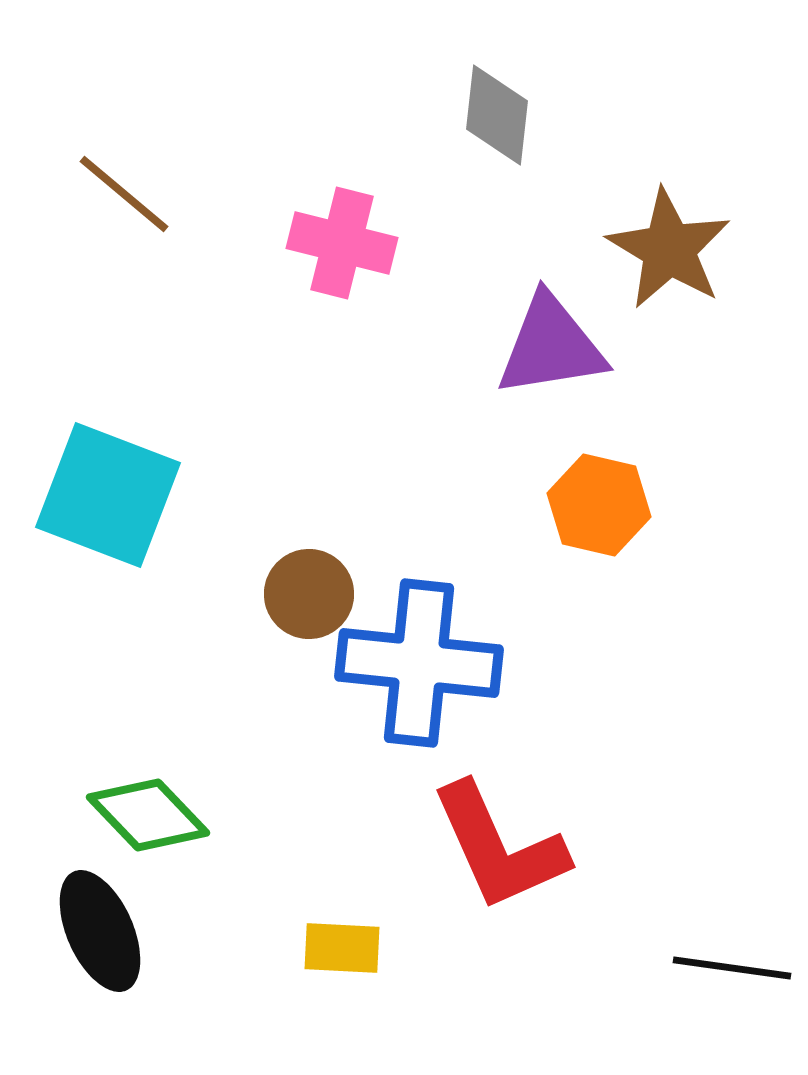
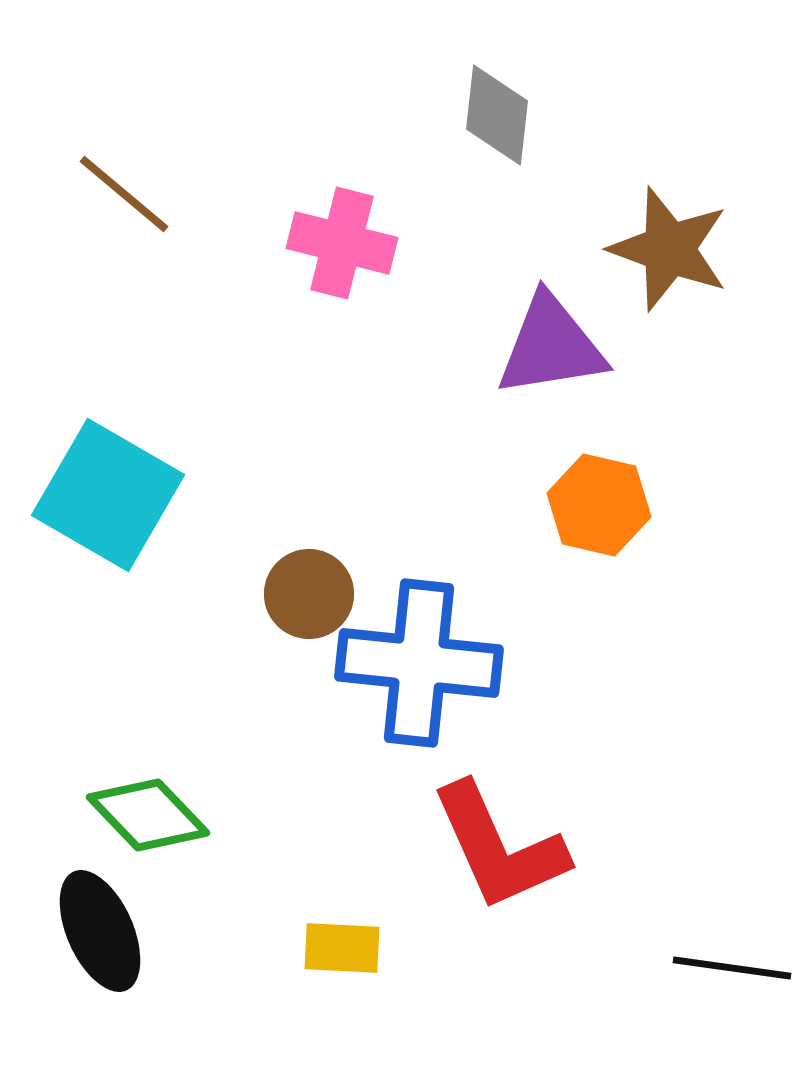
brown star: rotated 11 degrees counterclockwise
cyan square: rotated 9 degrees clockwise
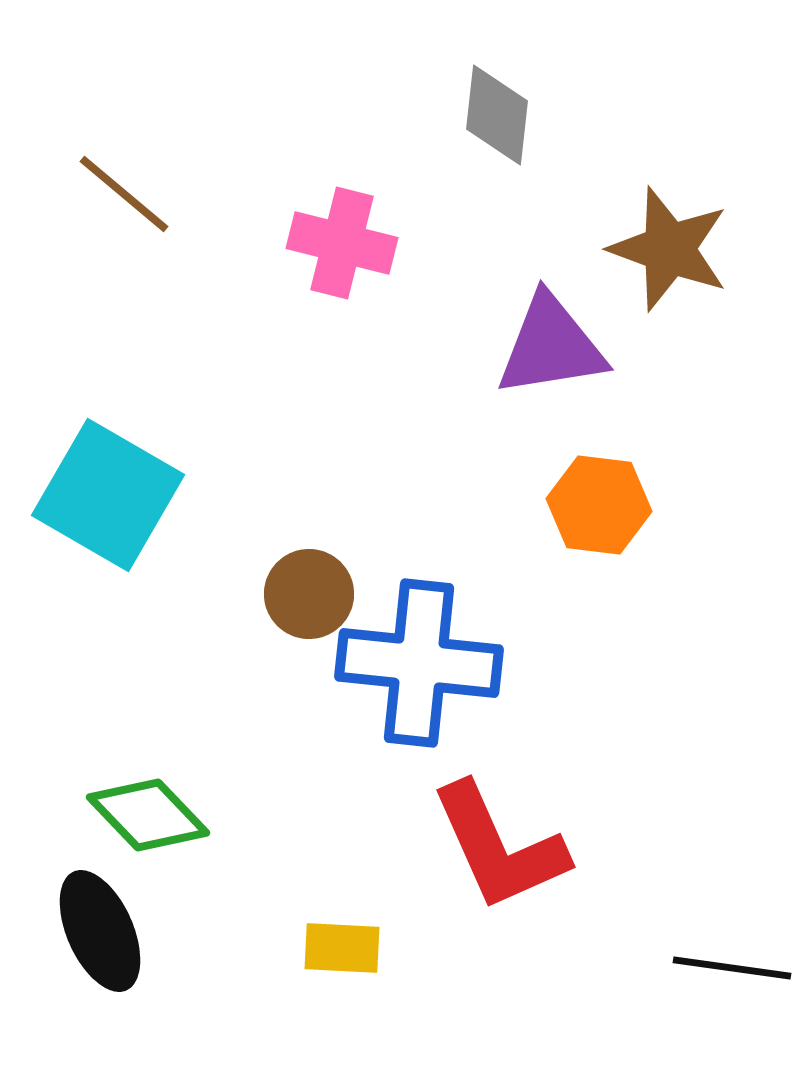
orange hexagon: rotated 6 degrees counterclockwise
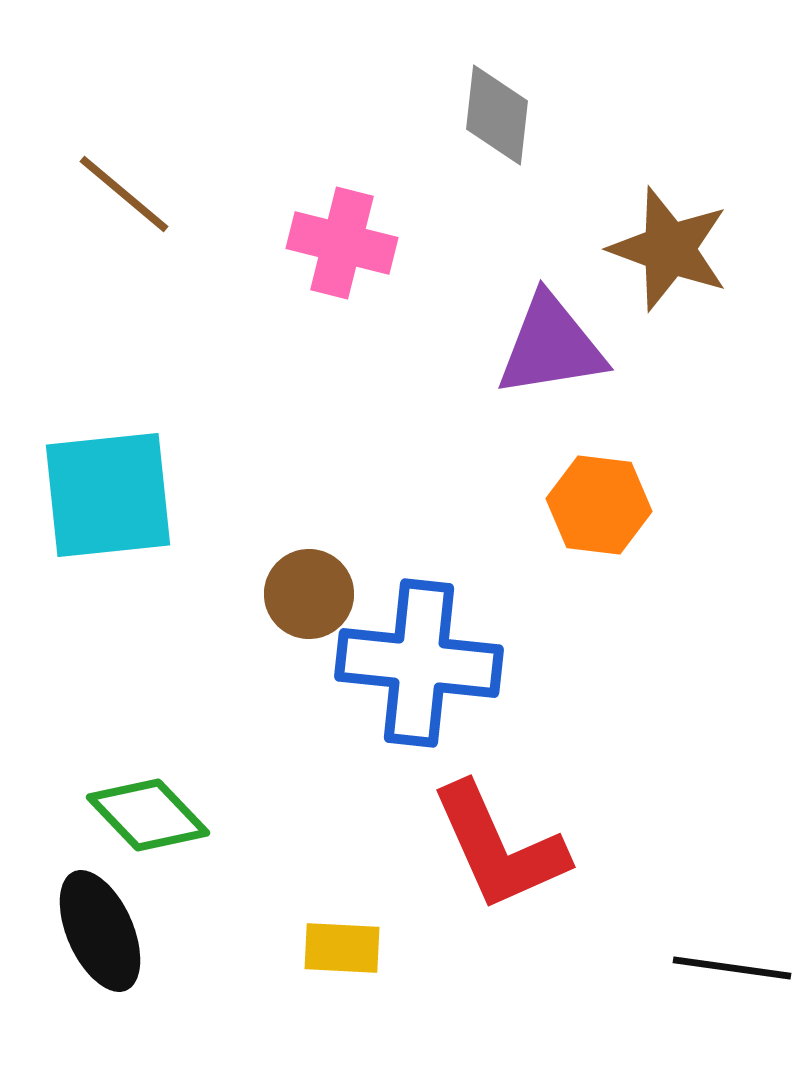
cyan square: rotated 36 degrees counterclockwise
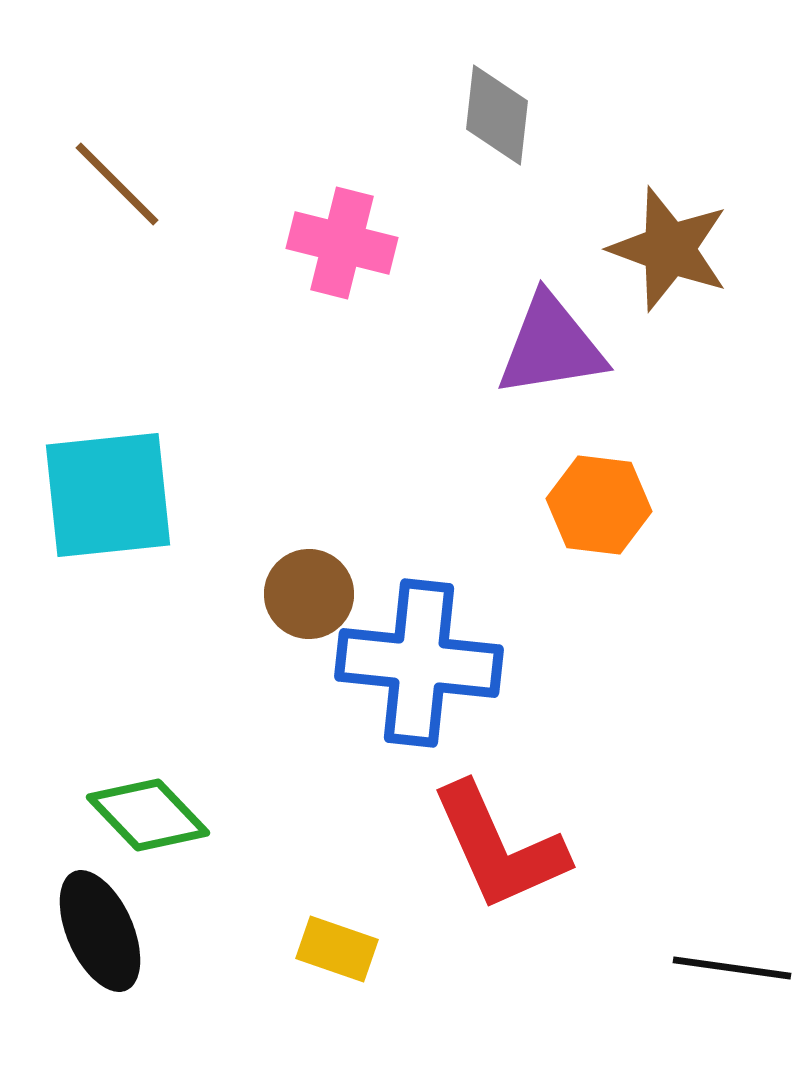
brown line: moved 7 px left, 10 px up; rotated 5 degrees clockwise
yellow rectangle: moved 5 px left, 1 px down; rotated 16 degrees clockwise
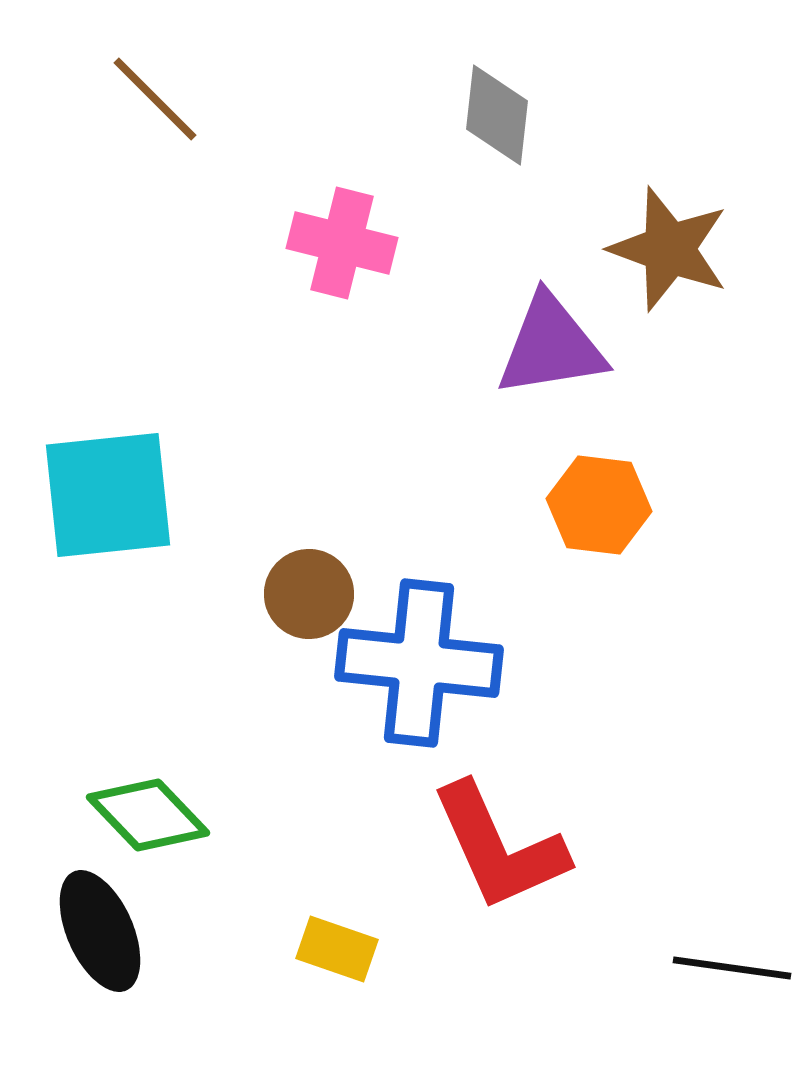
brown line: moved 38 px right, 85 px up
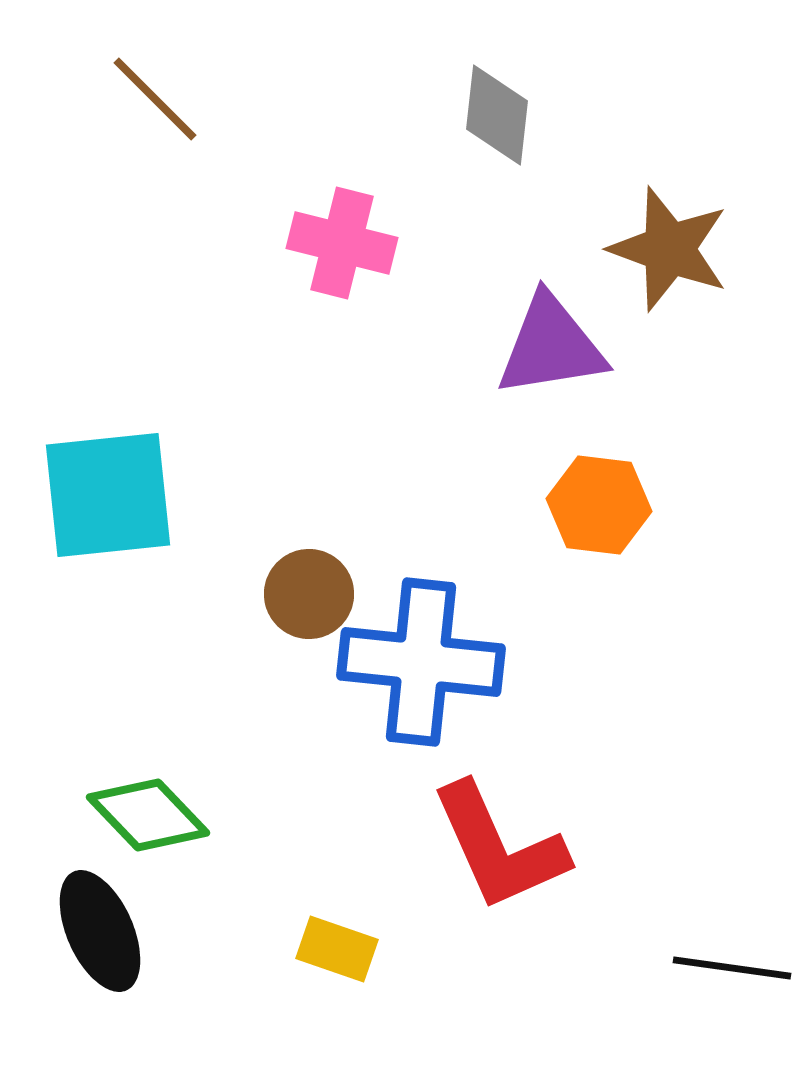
blue cross: moved 2 px right, 1 px up
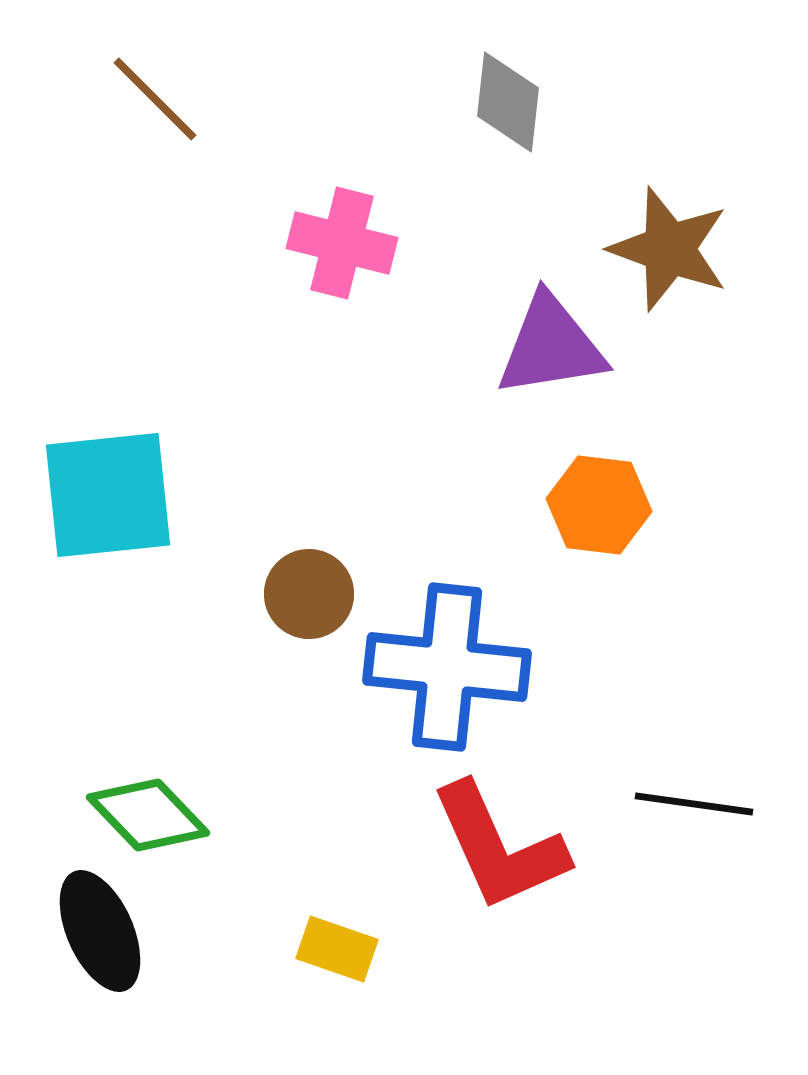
gray diamond: moved 11 px right, 13 px up
blue cross: moved 26 px right, 5 px down
black line: moved 38 px left, 164 px up
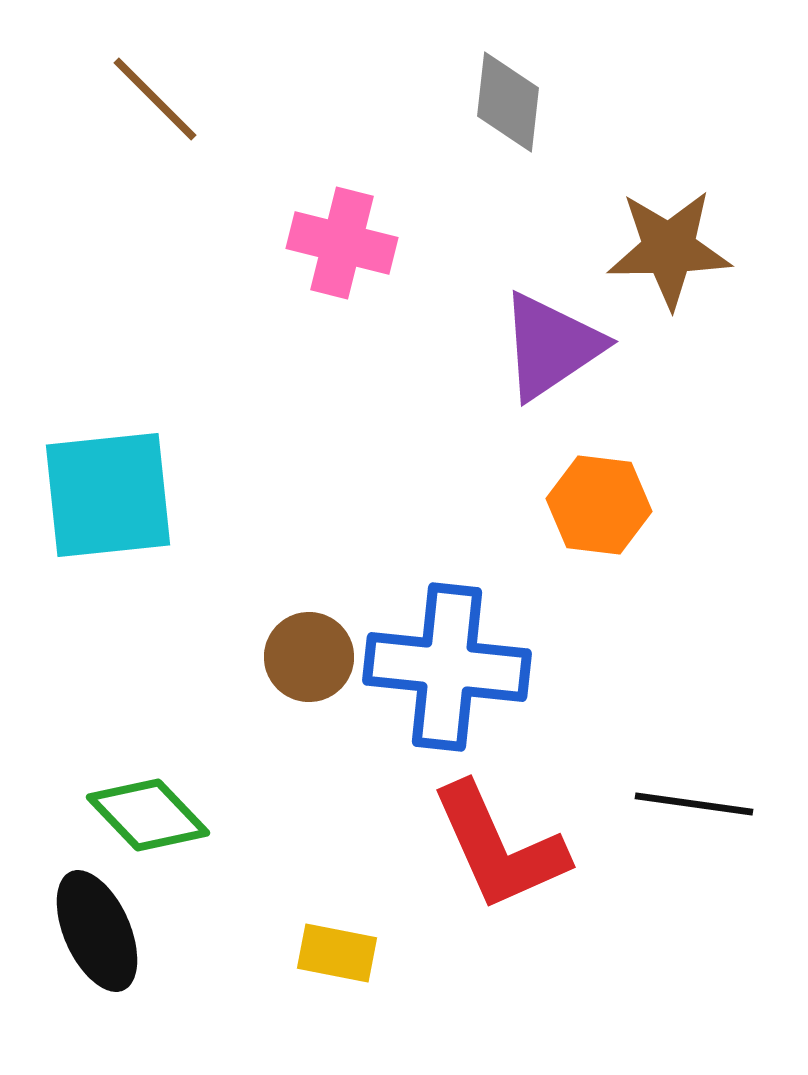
brown star: rotated 21 degrees counterclockwise
purple triangle: rotated 25 degrees counterclockwise
brown circle: moved 63 px down
black ellipse: moved 3 px left
yellow rectangle: moved 4 px down; rotated 8 degrees counterclockwise
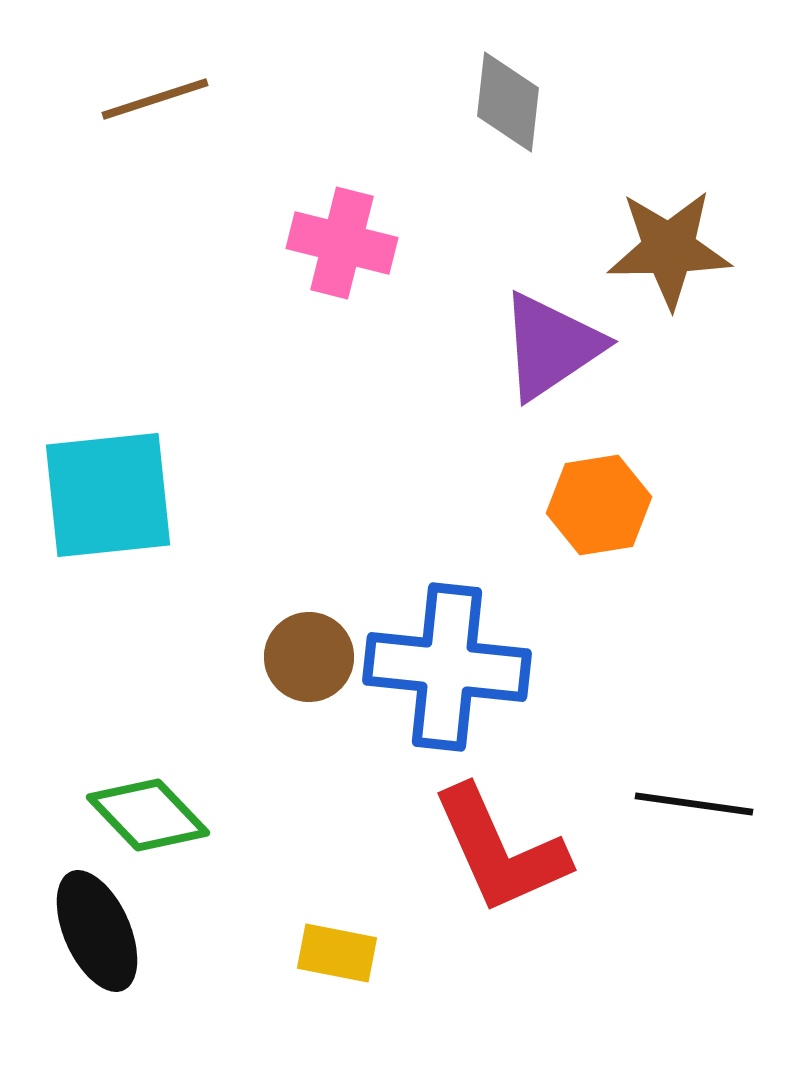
brown line: rotated 63 degrees counterclockwise
orange hexagon: rotated 16 degrees counterclockwise
red L-shape: moved 1 px right, 3 px down
